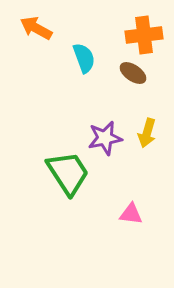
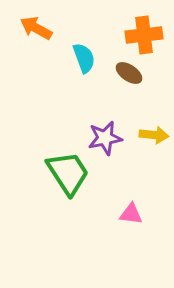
brown ellipse: moved 4 px left
yellow arrow: moved 7 px right, 2 px down; rotated 100 degrees counterclockwise
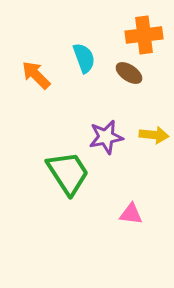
orange arrow: moved 47 px down; rotated 16 degrees clockwise
purple star: moved 1 px right, 1 px up
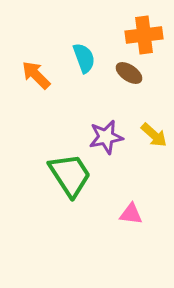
yellow arrow: rotated 36 degrees clockwise
green trapezoid: moved 2 px right, 2 px down
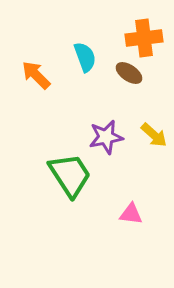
orange cross: moved 3 px down
cyan semicircle: moved 1 px right, 1 px up
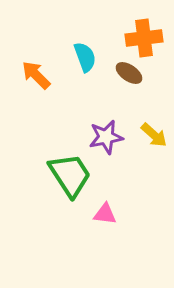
pink triangle: moved 26 px left
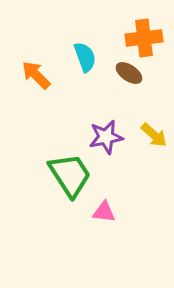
pink triangle: moved 1 px left, 2 px up
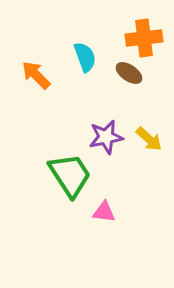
yellow arrow: moved 5 px left, 4 px down
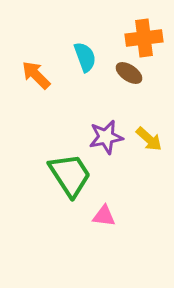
pink triangle: moved 4 px down
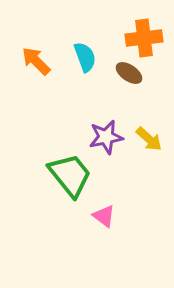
orange arrow: moved 14 px up
green trapezoid: rotated 6 degrees counterclockwise
pink triangle: rotated 30 degrees clockwise
